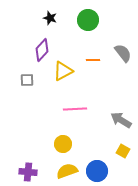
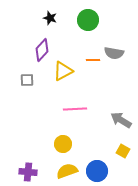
gray semicircle: moved 9 px left; rotated 138 degrees clockwise
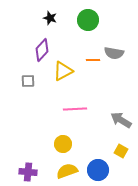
gray square: moved 1 px right, 1 px down
yellow square: moved 2 px left
blue circle: moved 1 px right, 1 px up
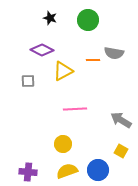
purple diamond: rotated 75 degrees clockwise
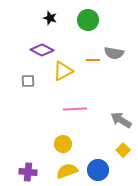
yellow square: moved 2 px right, 1 px up; rotated 16 degrees clockwise
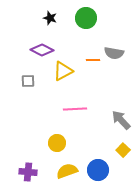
green circle: moved 2 px left, 2 px up
gray arrow: rotated 15 degrees clockwise
yellow circle: moved 6 px left, 1 px up
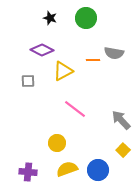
pink line: rotated 40 degrees clockwise
yellow semicircle: moved 2 px up
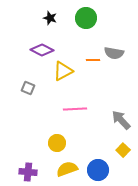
gray square: moved 7 px down; rotated 24 degrees clockwise
pink line: rotated 40 degrees counterclockwise
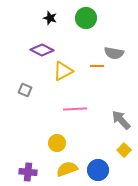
orange line: moved 4 px right, 6 px down
gray square: moved 3 px left, 2 px down
yellow square: moved 1 px right
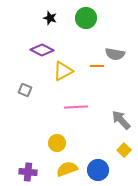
gray semicircle: moved 1 px right, 1 px down
pink line: moved 1 px right, 2 px up
